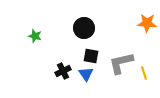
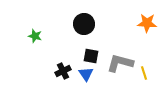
black circle: moved 4 px up
gray L-shape: moved 1 px left; rotated 28 degrees clockwise
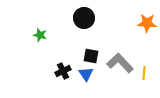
black circle: moved 6 px up
green star: moved 5 px right, 1 px up
gray L-shape: rotated 32 degrees clockwise
yellow line: rotated 24 degrees clockwise
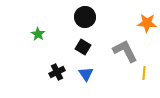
black circle: moved 1 px right, 1 px up
green star: moved 2 px left, 1 px up; rotated 16 degrees clockwise
black square: moved 8 px left, 9 px up; rotated 21 degrees clockwise
gray L-shape: moved 5 px right, 12 px up; rotated 16 degrees clockwise
black cross: moved 6 px left, 1 px down
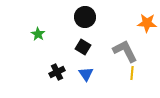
yellow line: moved 12 px left
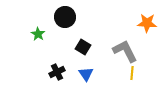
black circle: moved 20 px left
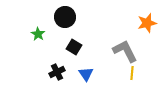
orange star: rotated 18 degrees counterclockwise
black square: moved 9 px left
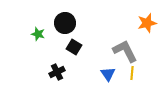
black circle: moved 6 px down
green star: rotated 16 degrees counterclockwise
blue triangle: moved 22 px right
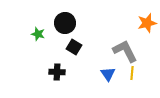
black cross: rotated 28 degrees clockwise
